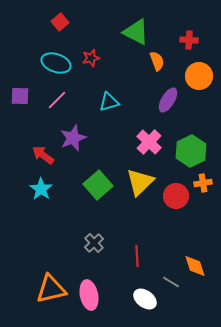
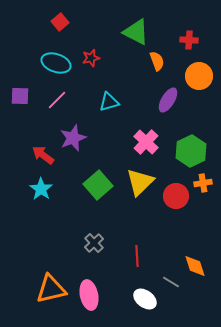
pink cross: moved 3 px left
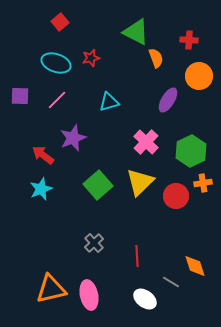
orange semicircle: moved 1 px left, 3 px up
cyan star: rotated 15 degrees clockwise
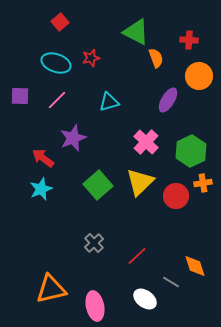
red arrow: moved 3 px down
red line: rotated 50 degrees clockwise
pink ellipse: moved 6 px right, 11 px down
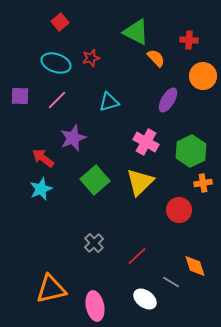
orange semicircle: rotated 24 degrees counterclockwise
orange circle: moved 4 px right
pink cross: rotated 15 degrees counterclockwise
green square: moved 3 px left, 5 px up
red circle: moved 3 px right, 14 px down
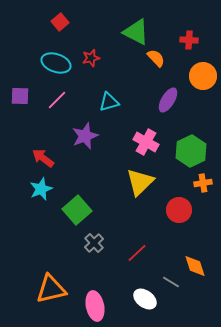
purple star: moved 12 px right, 2 px up
green square: moved 18 px left, 30 px down
red line: moved 3 px up
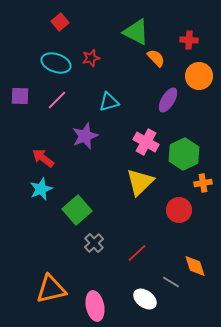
orange circle: moved 4 px left
green hexagon: moved 7 px left, 3 px down
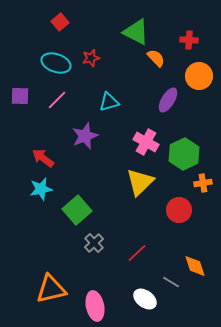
cyan star: rotated 10 degrees clockwise
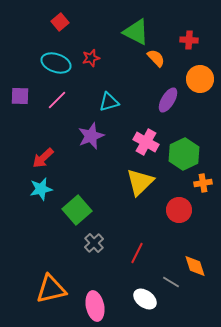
orange circle: moved 1 px right, 3 px down
purple star: moved 6 px right
red arrow: rotated 80 degrees counterclockwise
red line: rotated 20 degrees counterclockwise
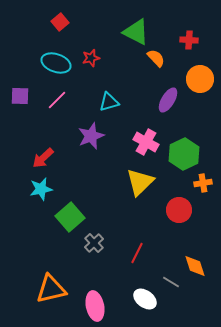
green square: moved 7 px left, 7 px down
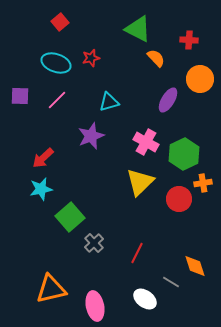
green triangle: moved 2 px right, 3 px up
red circle: moved 11 px up
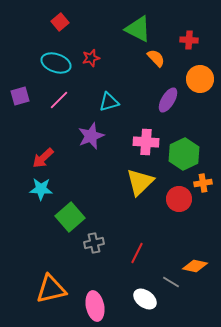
purple square: rotated 18 degrees counterclockwise
pink line: moved 2 px right
pink cross: rotated 25 degrees counterclockwise
cyan star: rotated 15 degrees clockwise
gray cross: rotated 30 degrees clockwise
orange diamond: rotated 60 degrees counterclockwise
